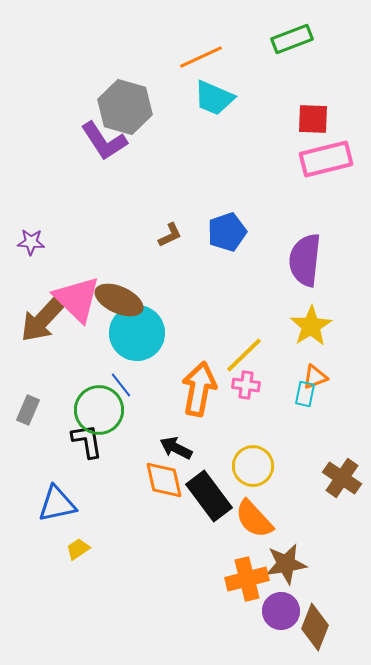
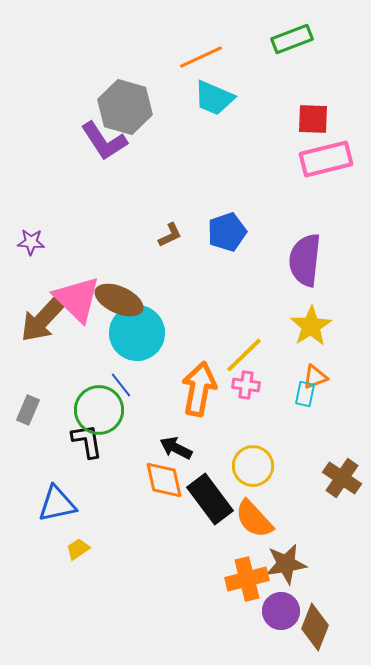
black rectangle: moved 1 px right, 3 px down
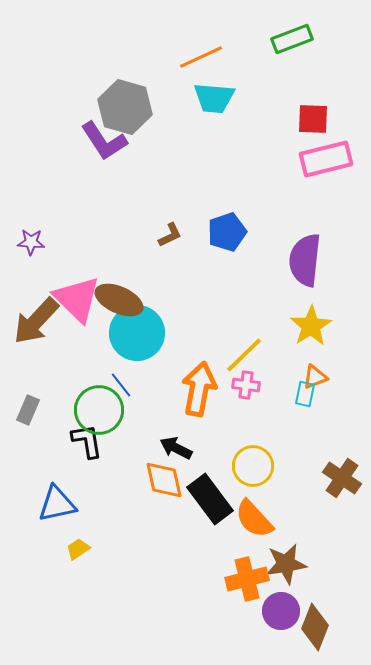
cyan trapezoid: rotated 18 degrees counterclockwise
brown arrow: moved 7 px left, 2 px down
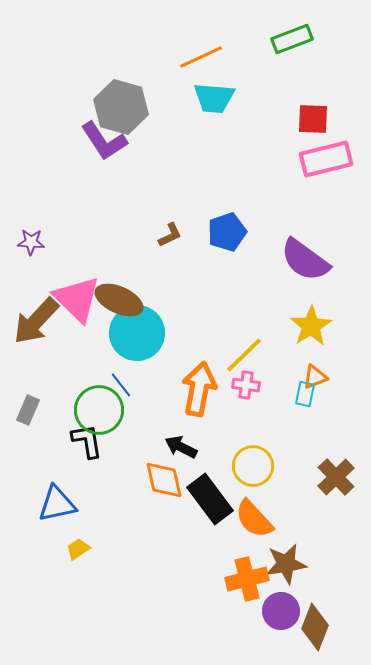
gray hexagon: moved 4 px left
purple semicircle: rotated 60 degrees counterclockwise
black arrow: moved 5 px right, 1 px up
brown cross: moved 6 px left, 1 px up; rotated 12 degrees clockwise
